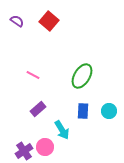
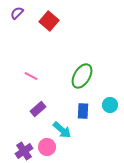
purple semicircle: moved 8 px up; rotated 80 degrees counterclockwise
pink line: moved 2 px left, 1 px down
cyan circle: moved 1 px right, 6 px up
cyan arrow: rotated 18 degrees counterclockwise
pink circle: moved 2 px right
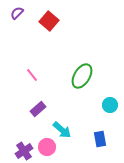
pink line: moved 1 px right, 1 px up; rotated 24 degrees clockwise
blue rectangle: moved 17 px right, 28 px down; rotated 14 degrees counterclockwise
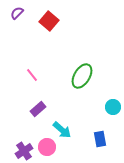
cyan circle: moved 3 px right, 2 px down
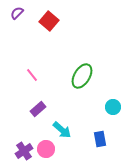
pink circle: moved 1 px left, 2 px down
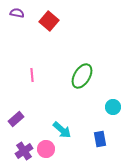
purple semicircle: rotated 56 degrees clockwise
pink line: rotated 32 degrees clockwise
purple rectangle: moved 22 px left, 10 px down
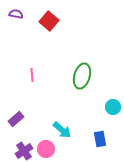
purple semicircle: moved 1 px left, 1 px down
green ellipse: rotated 15 degrees counterclockwise
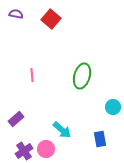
red square: moved 2 px right, 2 px up
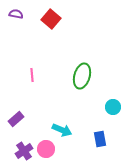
cyan arrow: rotated 18 degrees counterclockwise
